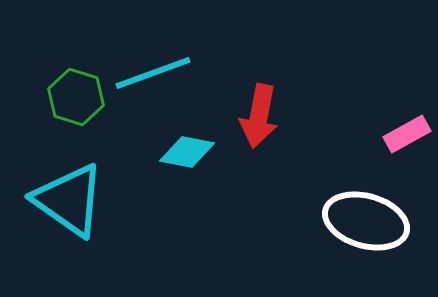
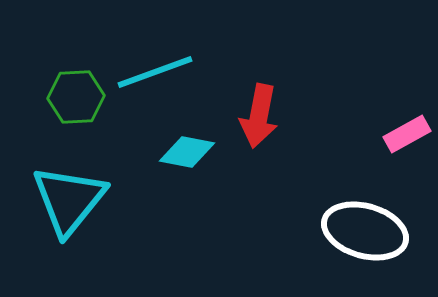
cyan line: moved 2 px right, 1 px up
green hexagon: rotated 20 degrees counterclockwise
cyan triangle: rotated 34 degrees clockwise
white ellipse: moved 1 px left, 10 px down
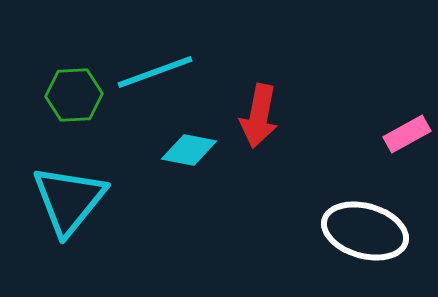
green hexagon: moved 2 px left, 2 px up
cyan diamond: moved 2 px right, 2 px up
